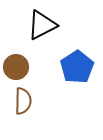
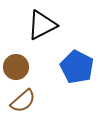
blue pentagon: rotated 12 degrees counterclockwise
brown semicircle: rotated 48 degrees clockwise
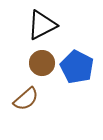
brown circle: moved 26 px right, 4 px up
brown semicircle: moved 3 px right, 2 px up
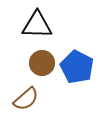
black triangle: moved 5 px left; rotated 28 degrees clockwise
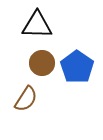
blue pentagon: rotated 8 degrees clockwise
brown semicircle: rotated 16 degrees counterclockwise
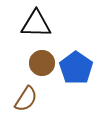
black triangle: moved 1 px left, 1 px up
blue pentagon: moved 1 px left, 1 px down
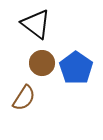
black triangle: rotated 36 degrees clockwise
brown semicircle: moved 2 px left, 1 px up
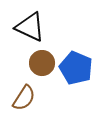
black triangle: moved 6 px left, 3 px down; rotated 12 degrees counterclockwise
blue pentagon: rotated 12 degrees counterclockwise
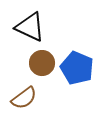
blue pentagon: moved 1 px right
brown semicircle: rotated 20 degrees clockwise
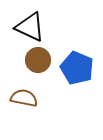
brown circle: moved 4 px left, 3 px up
brown semicircle: rotated 132 degrees counterclockwise
